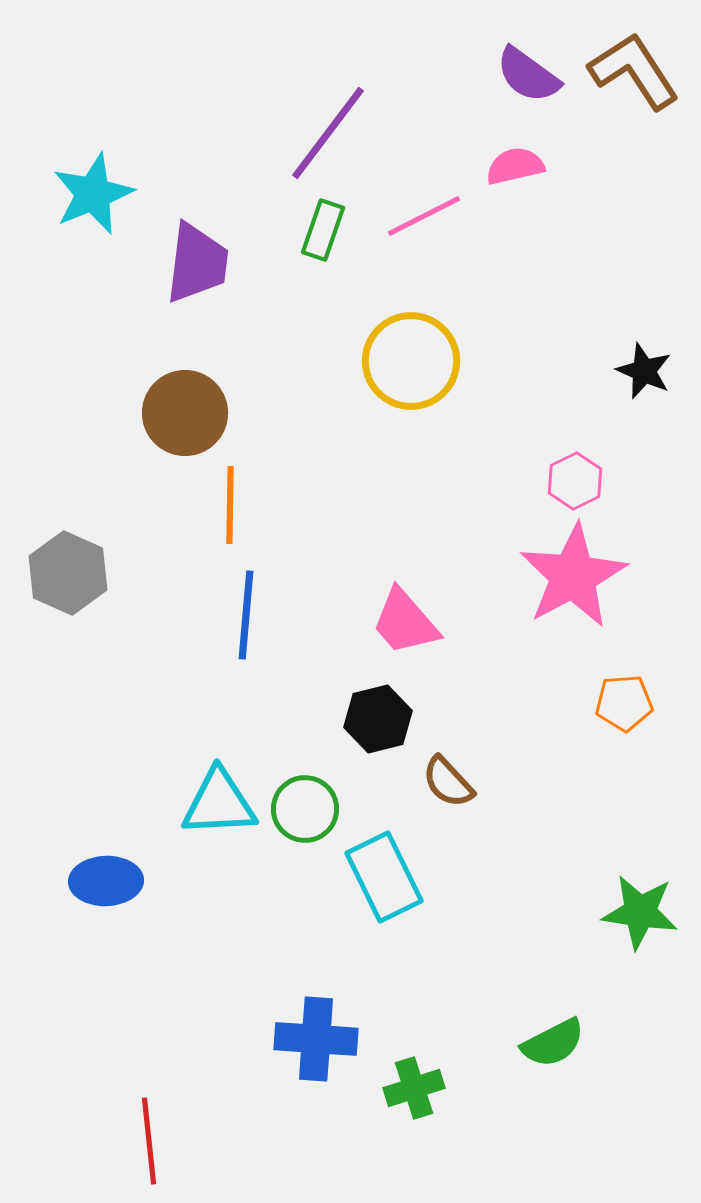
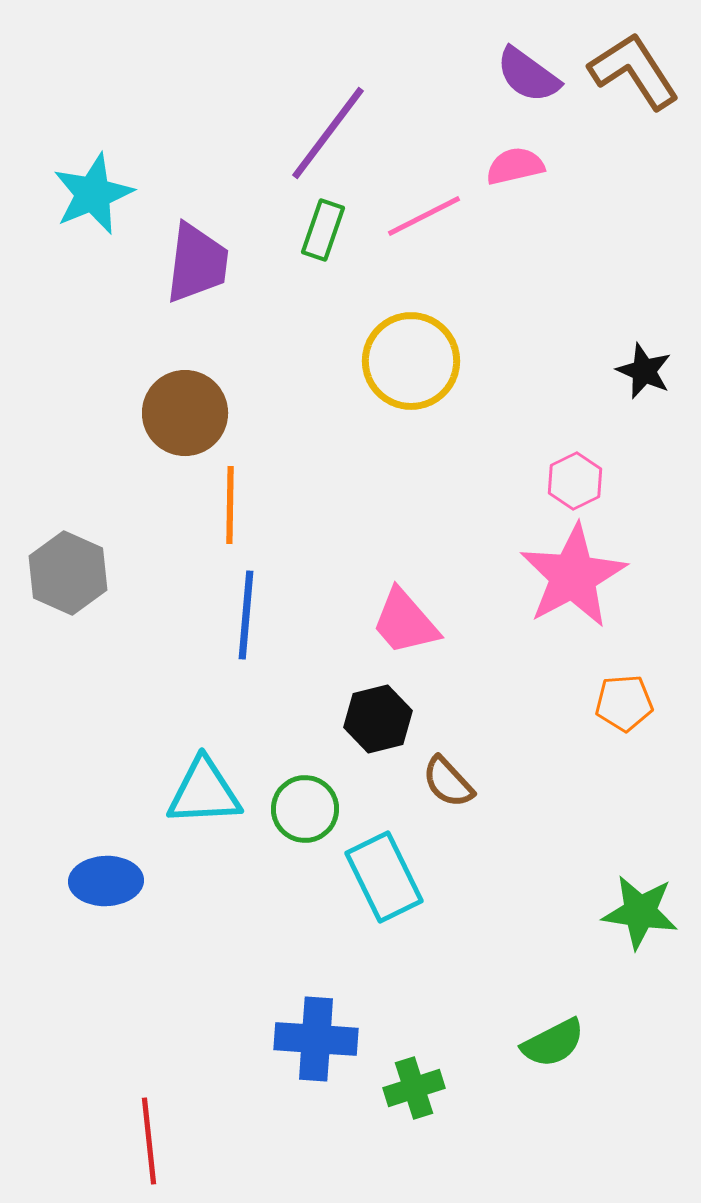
cyan triangle: moved 15 px left, 11 px up
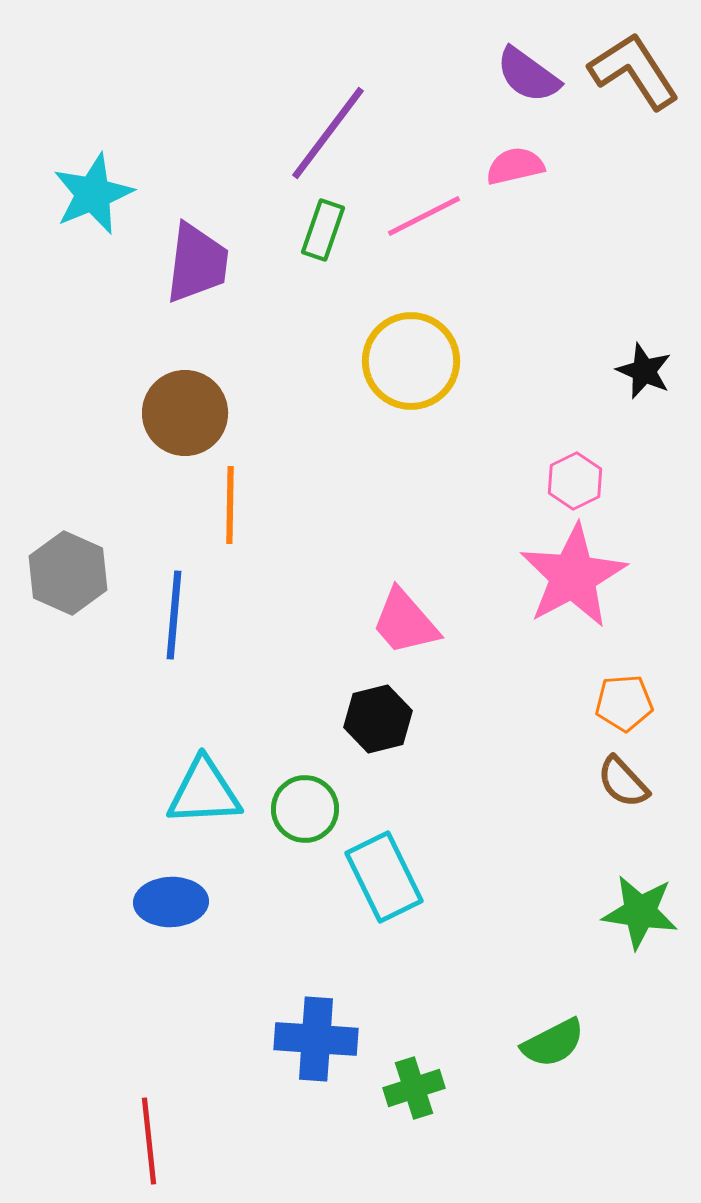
blue line: moved 72 px left
brown semicircle: moved 175 px right
blue ellipse: moved 65 px right, 21 px down
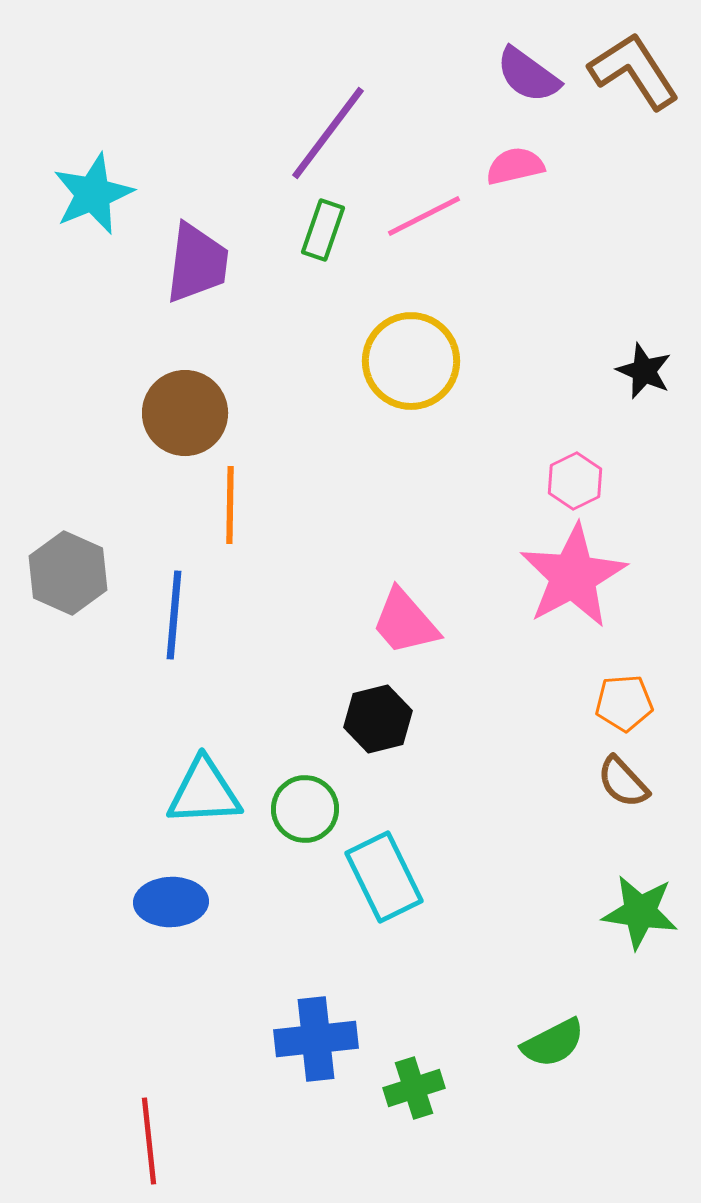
blue cross: rotated 10 degrees counterclockwise
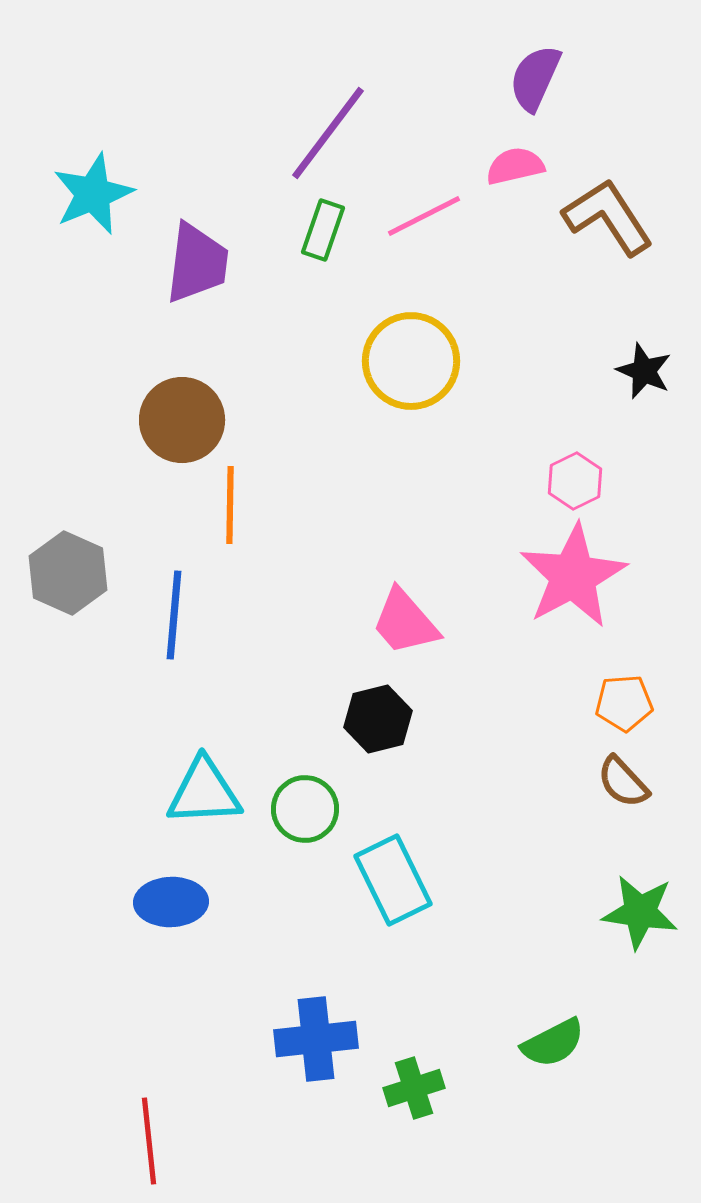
brown L-shape: moved 26 px left, 146 px down
purple semicircle: moved 7 px right, 3 px down; rotated 78 degrees clockwise
brown circle: moved 3 px left, 7 px down
cyan rectangle: moved 9 px right, 3 px down
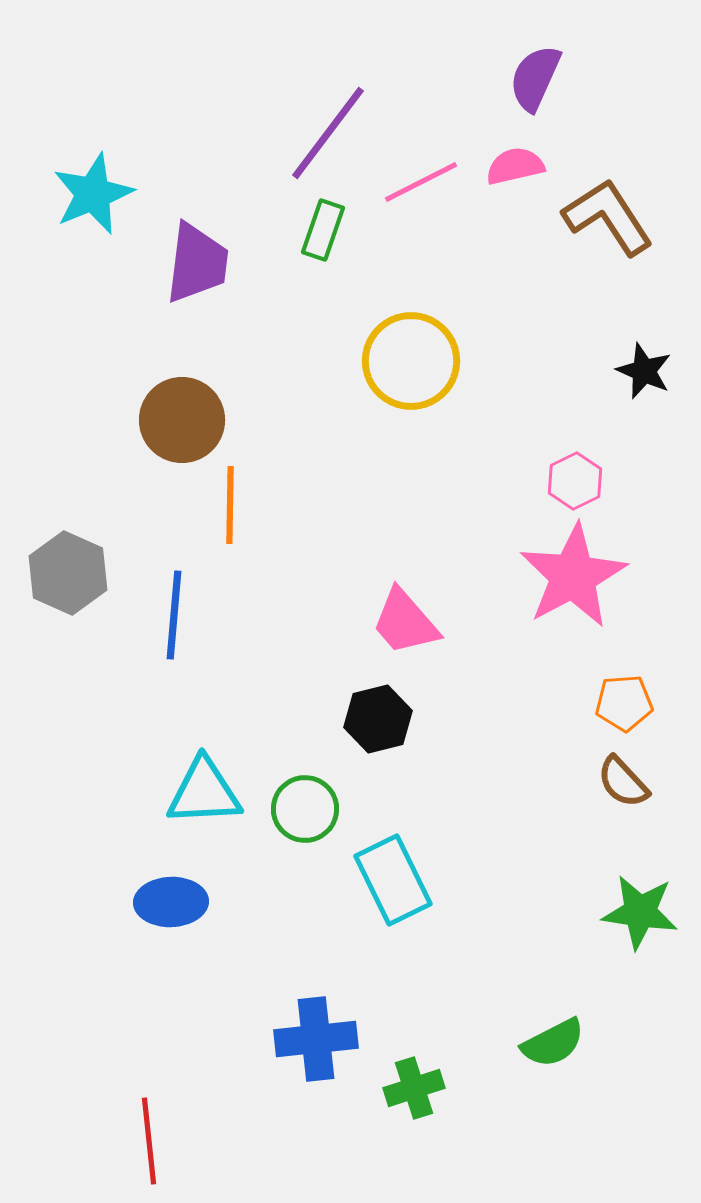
pink line: moved 3 px left, 34 px up
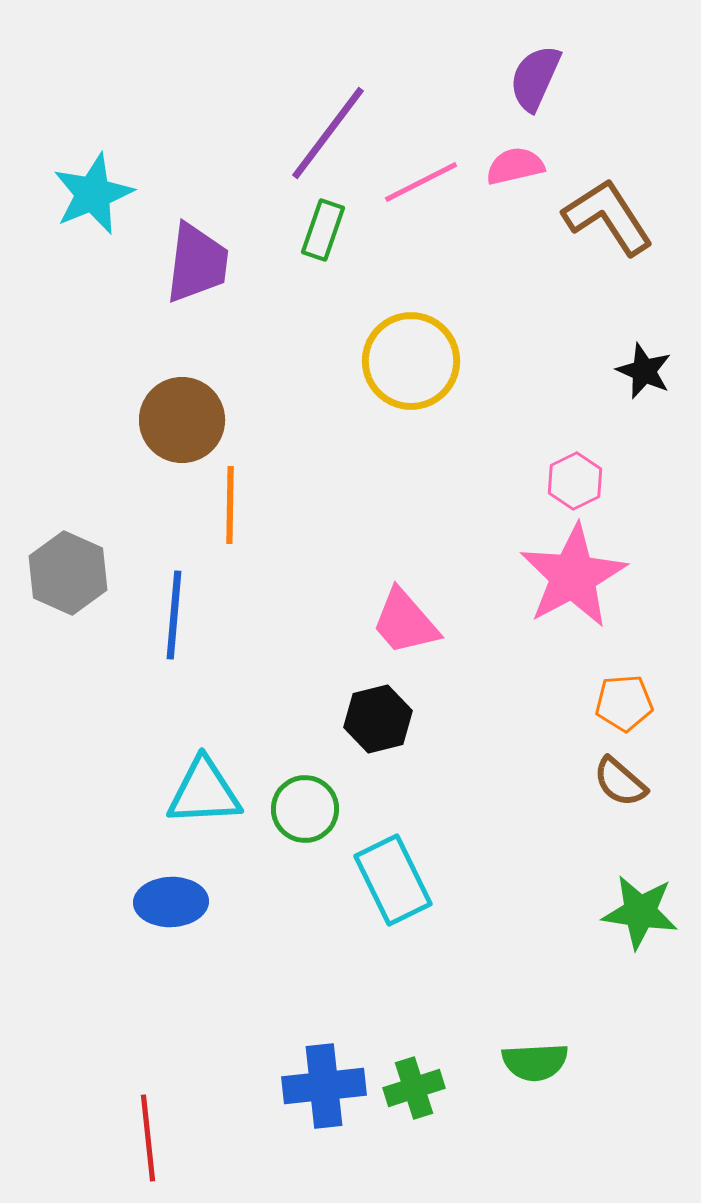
brown semicircle: moved 3 px left; rotated 6 degrees counterclockwise
blue cross: moved 8 px right, 47 px down
green semicircle: moved 18 px left, 19 px down; rotated 24 degrees clockwise
red line: moved 1 px left, 3 px up
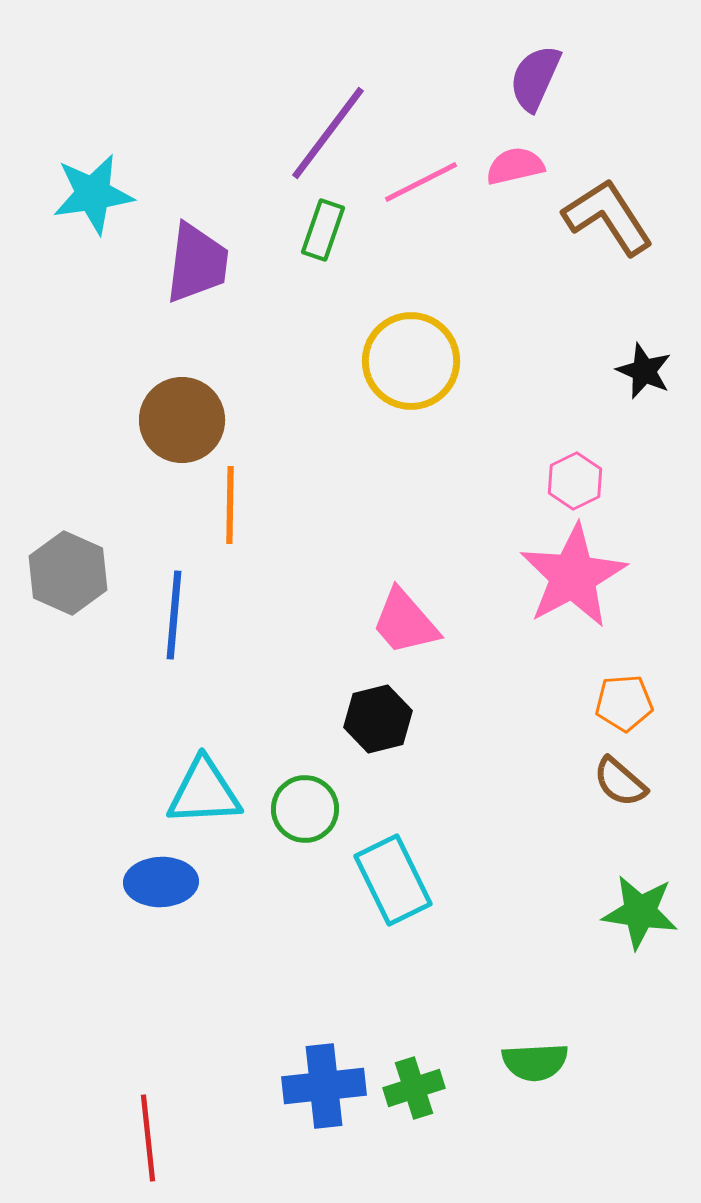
cyan star: rotated 14 degrees clockwise
blue ellipse: moved 10 px left, 20 px up
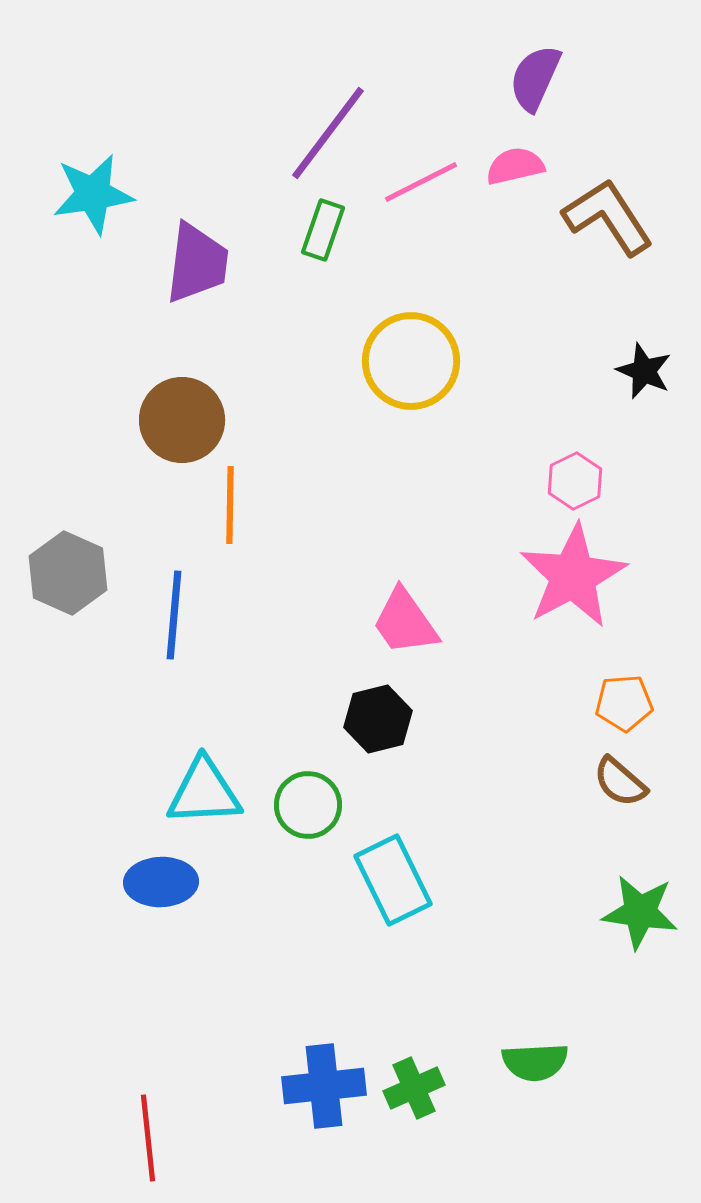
pink trapezoid: rotated 6 degrees clockwise
green circle: moved 3 px right, 4 px up
green cross: rotated 6 degrees counterclockwise
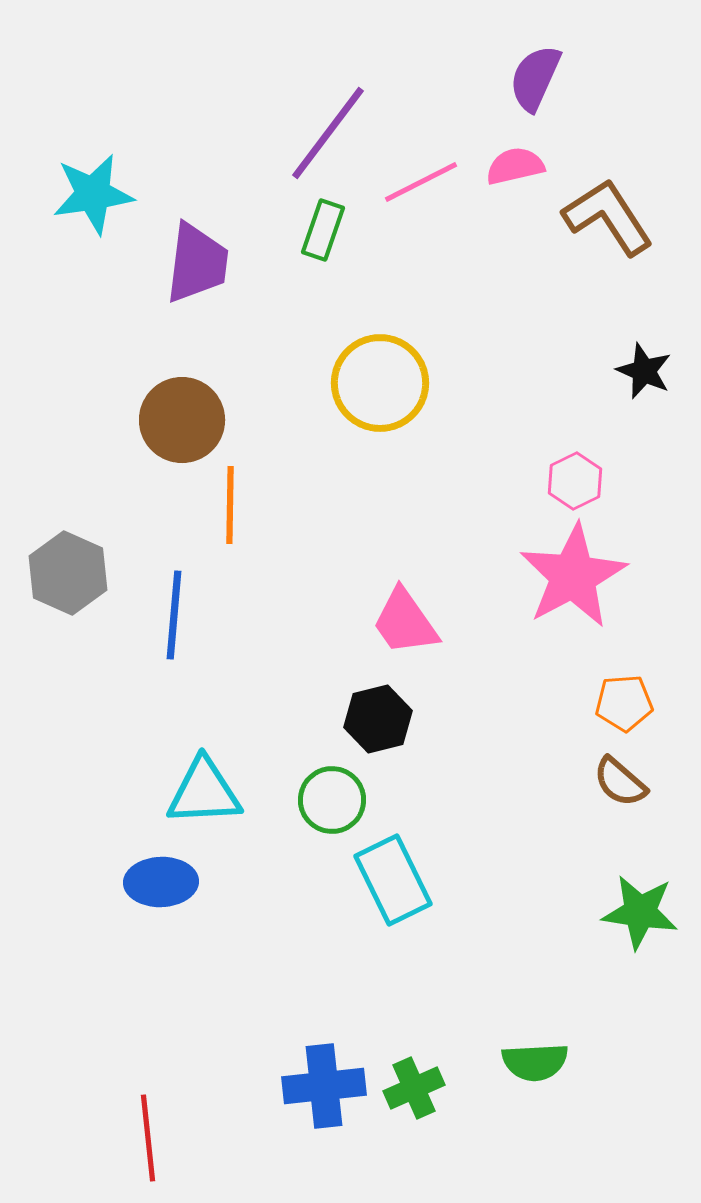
yellow circle: moved 31 px left, 22 px down
green circle: moved 24 px right, 5 px up
